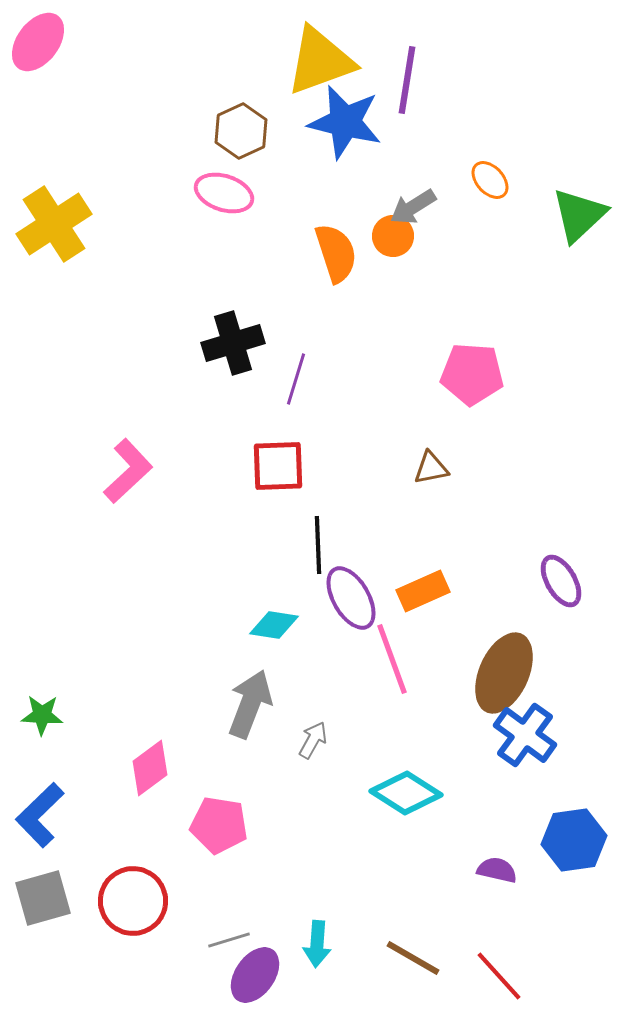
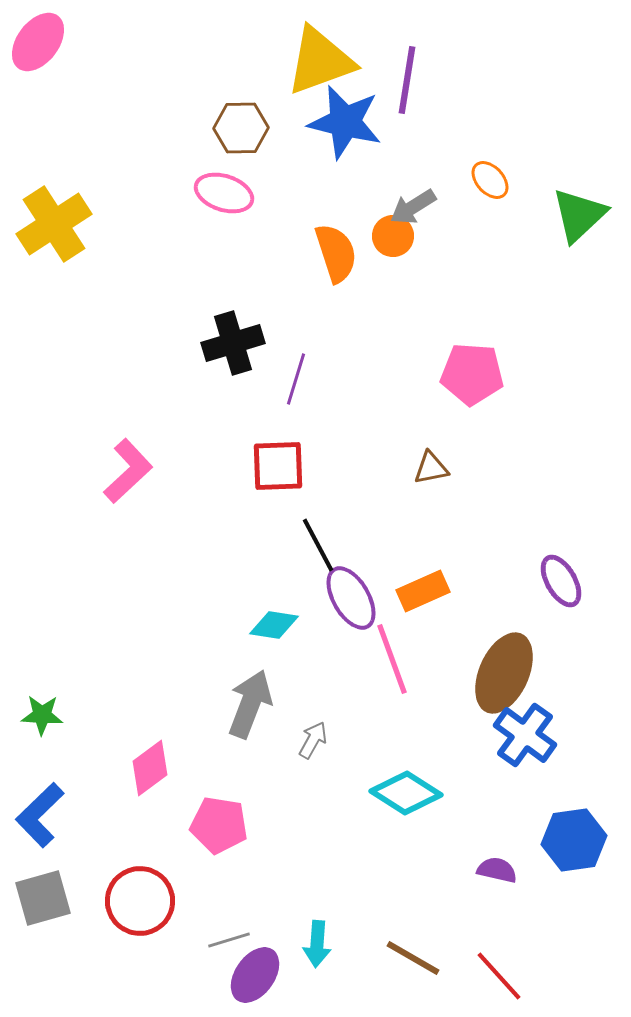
brown hexagon at (241, 131): moved 3 px up; rotated 24 degrees clockwise
black line at (318, 545): rotated 26 degrees counterclockwise
red circle at (133, 901): moved 7 px right
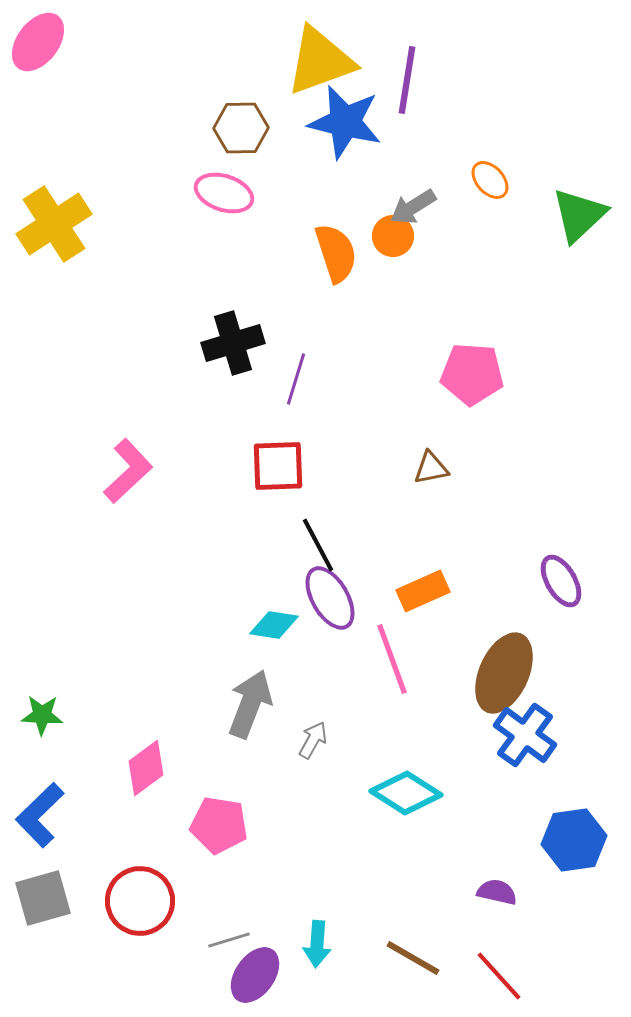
purple ellipse at (351, 598): moved 21 px left
pink diamond at (150, 768): moved 4 px left
purple semicircle at (497, 870): moved 22 px down
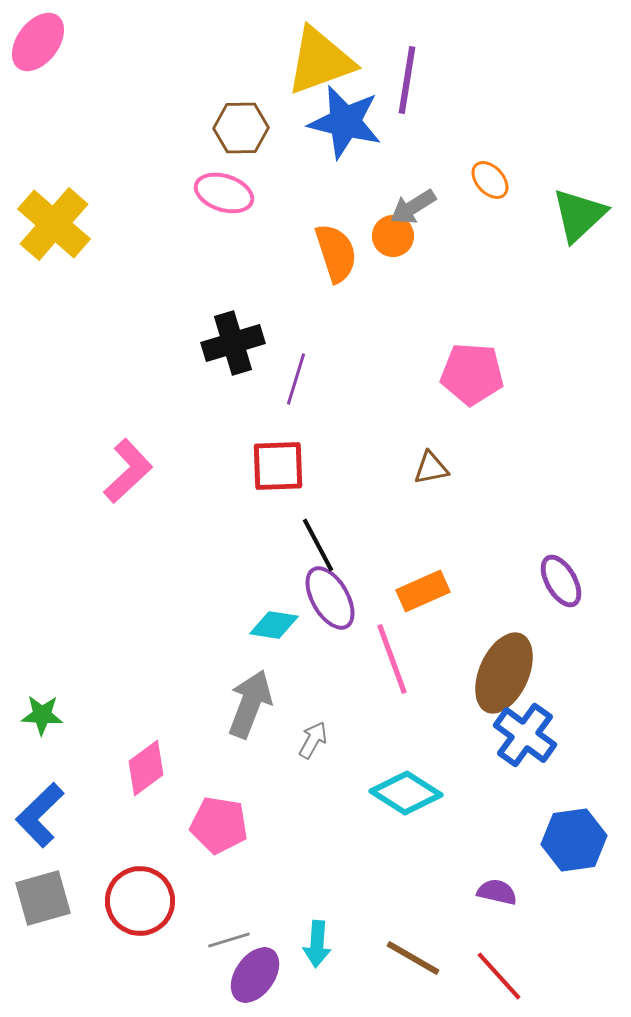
yellow cross at (54, 224): rotated 16 degrees counterclockwise
